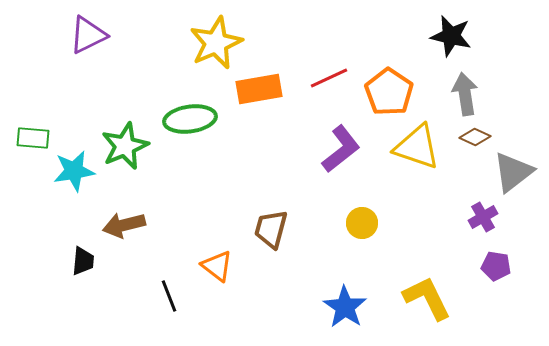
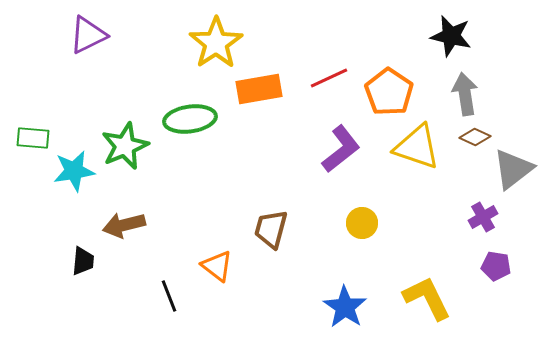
yellow star: rotated 10 degrees counterclockwise
gray triangle: moved 3 px up
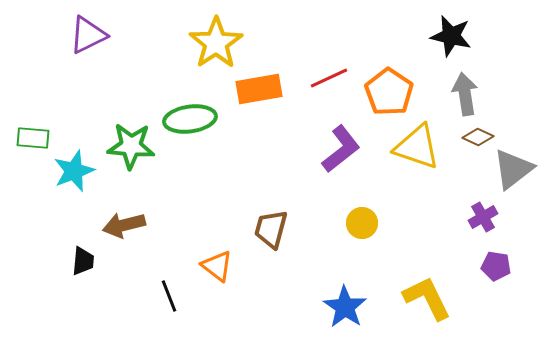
brown diamond: moved 3 px right
green star: moved 6 px right; rotated 27 degrees clockwise
cyan star: rotated 12 degrees counterclockwise
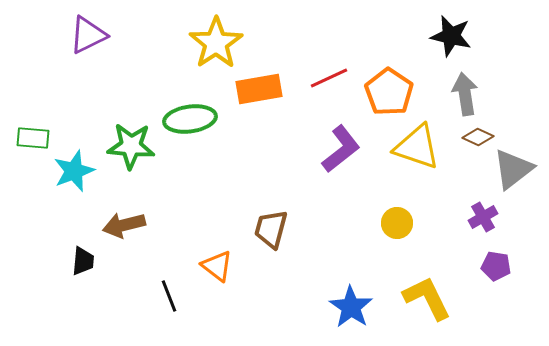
yellow circle: moved 35 px right
blue star: moved 6 px right
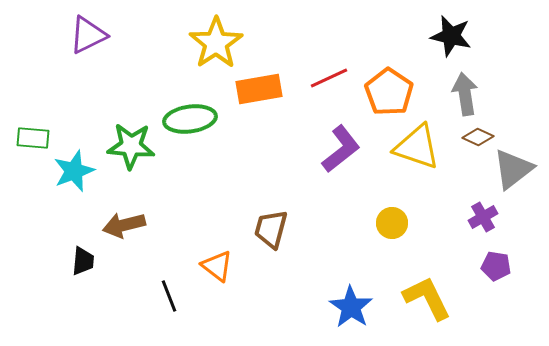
yellow circle: moved 5 px left
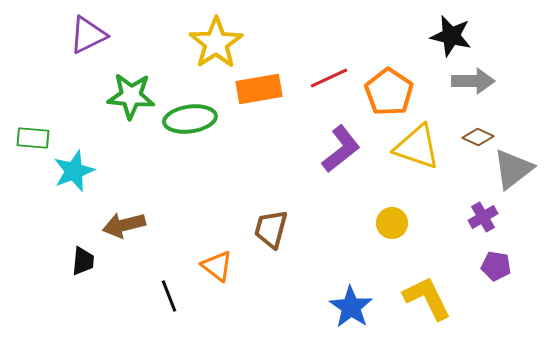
gray arrow: moved 8 px right, 13 px up; rotated 99 degrees clockwise
green star: moved 50 px up
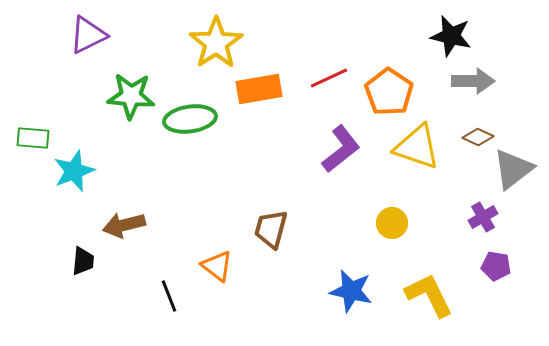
yellow L-shape: moved 2 px right, 3 px up
blue star: moved 16 px up; rotated 21 degrees counterclockwise
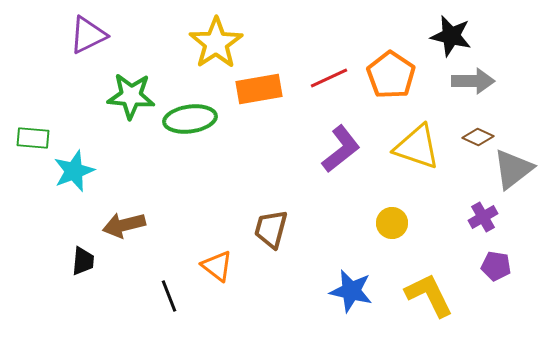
orange pentagon: moved 2 px right, 17 px up
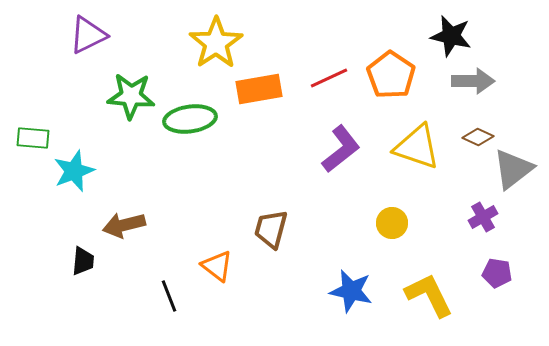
purple pentagon: moved 1 px right, 7 px down
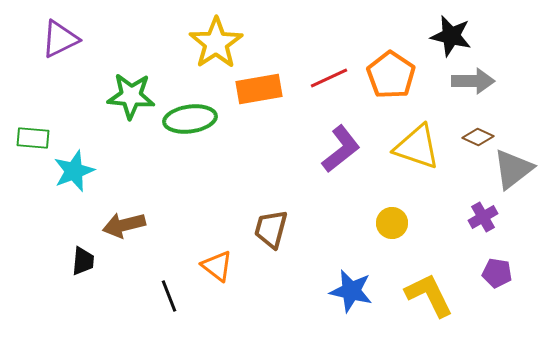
purple triangle: moved 28 px left, 4 px down
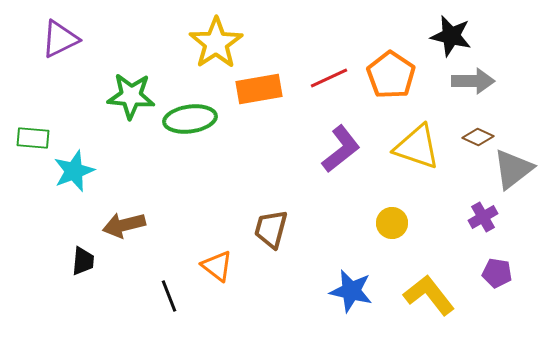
yellow L-shape: rotated 12 degrees counterclockwise
